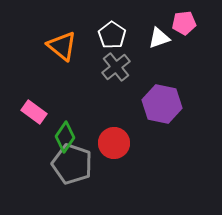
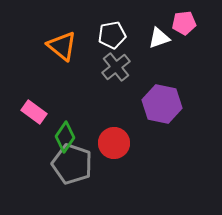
white pentagon: rotated 28 degrees clockwise
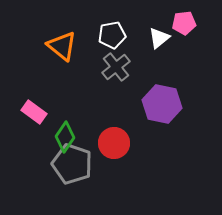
white triangle: rotated 20 degrees counterclockwise
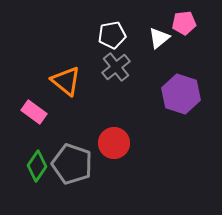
orange triangle: moved 4 px right, 35 px down
purple hexagon: moved 19 px right, 10 px up; rotated 6 degrees clockwise
green diamond: moved 28 px left, 29 px down
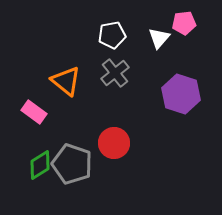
white triangle: rotated 10 degrees counterclockwise
gray cross: moved 1 px left, 6 px down
green diamond: moved 3 px right, 1 px up; rotated 24 degrees clockwise
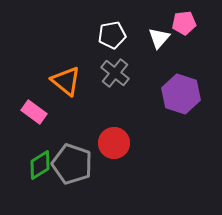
gray cross: rotated 12 degrees counterclockwise
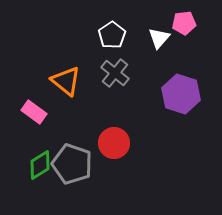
white pentagon: rotated 24 degrees counterclockwise
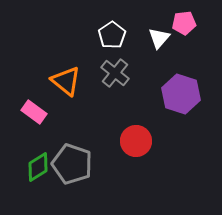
red circle: moved 22 px right, 2 px up
green diamond: moved 2 px left, 2 px down
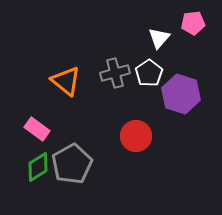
pink pentagon: moved 9 px right
white pentagon: moved 37 px right, 38 px down
gray cross: rotated 36 degrees clockwise
pink rectangle: moved 3 px right, 17 px down
red circle: moved 5 px up
gray pentagon: rotated 24 degrees clockwise
